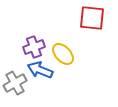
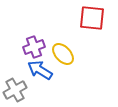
blue arrow: rotated 10 degrees clockwise
gray cross: moved 7 px down
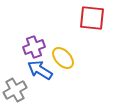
yellow ellipse: moved 4 px down
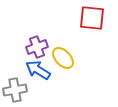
purple cross: moved 3 px right
blue arrow: moved 2 px left
gray cross: rotated 20 degrees clockwise
